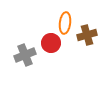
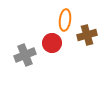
orange ellipse: moved 3 px up
red circle: moved 1 px right
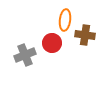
brown cross: moved 2 px left; rotated 24 degrees clockwise
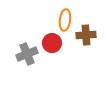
brown cross: moved 1 px right; rotated 12 degrees counterclockwise
gray cross: moved 2 px right, 1 px up
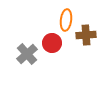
orange ellipse: moved 1 px right
gray cross: rotated 20 degrees counterclockwise
